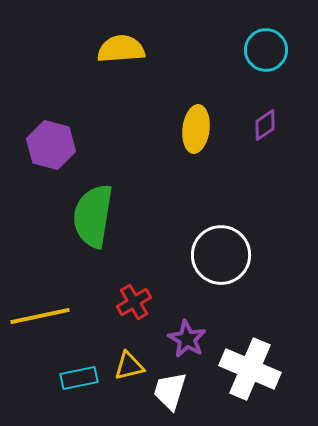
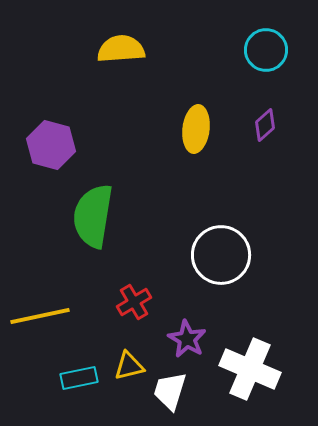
purple diamond: rotated 8 degrees counterclockwise
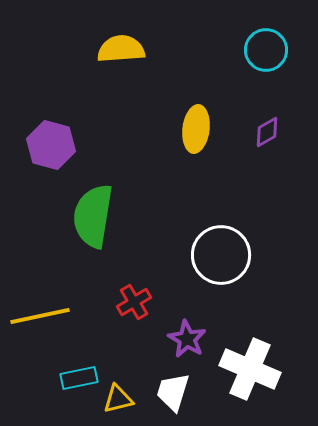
purple diamond: moved 2 px right, 7 px down; rotated 12 degrees clockwise
yellow triangle: moved 11 px left, 33 px down
white trapezoid: moved 3 px right, 1 px down
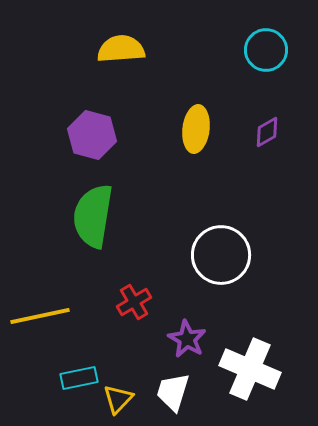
purple hexagon: moved 41 px right, 10 px up
yellow triangle: rotated 32 degrees counterclockwise
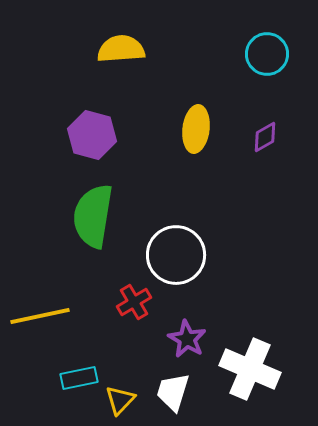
cyan circle: moved 1 px right, 4 px down
purple diamond: moved 2 px left, 5 px down
white circle: moved 45 px left
yellow triangle: moved 2 px right, 1 px down
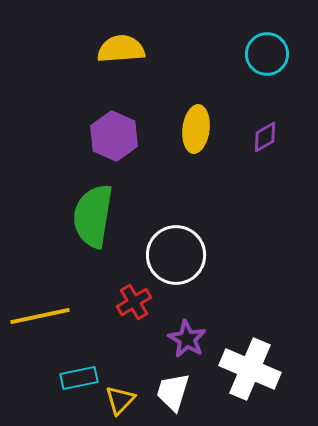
purple hexagon: moved 22 px right, 1 px down; rotated 9 degrees clockwise
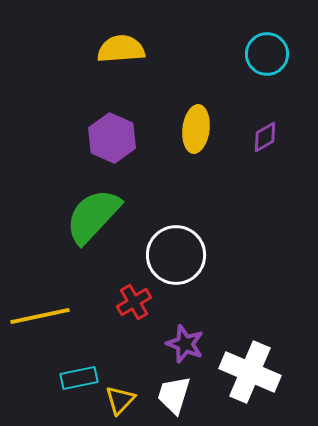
purple hexagon: moved 2 px left, 2 px down
green semicircle: rotated 34 degrees clockwise
purple star: moved 2 px left, 5 px down; rotated 9 degrees counterclockwise
white cross: moved 3 px down
white trapezoid: moved 1 px right, 3 px down
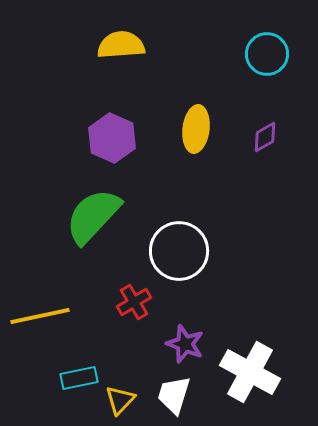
yellow semicircle: moved 4 px up
white circle: moved 3 px right, 4 px up
white cross: rotated 6 degrees clockwise
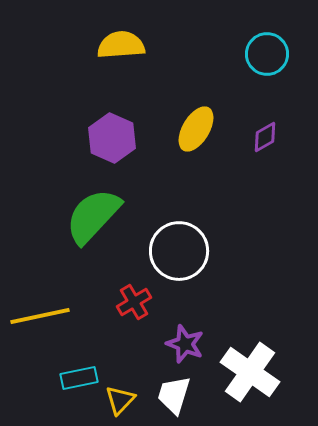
yellow ellipse: rotated 24 degrees clockwise
white cross: rotated 6 degrees clockwise
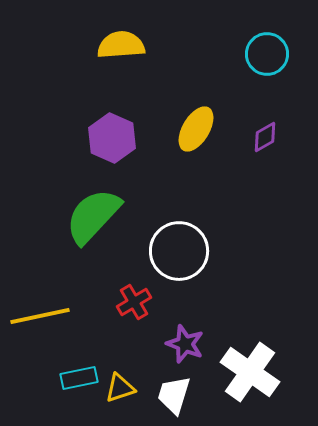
yellow triangle: moved 12 px up; rotated 28 degrees clockwise
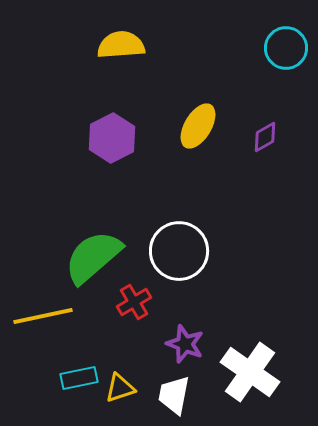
cyan circle: moved 19 px right, 6 px up
yellow ellipse: moved 2 px right, 3 px up
purple hexagon: rotated 9 degrees clockwise
green semicircle: moved 41 px down; rotated 6 degrees clockwise
yellow line: moved 3 px right
white trapezoid: rotated 6 degrees counterclockwise
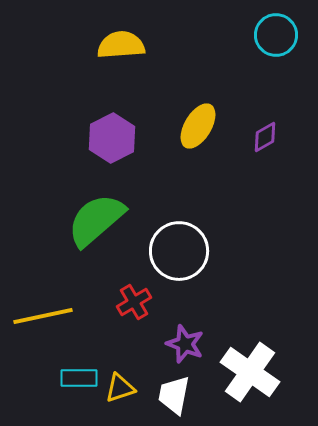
cyan circle: moved 10 px left, 13 px up
green semicircle: moved 3 px right, 37 px up
cyan rectangle: rotated 12 degrees clockwise
